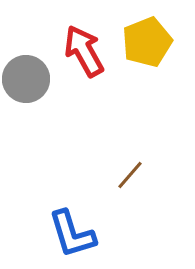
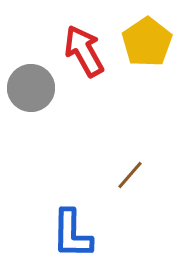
yellow pentagon: rotated 12 degrees counterclockwise
gray circle: moved 5 px right, 9 px down
blue L-shape: rotated 18 degrees clockwise
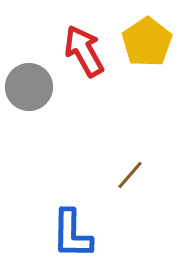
gray circle: moved 2 px left, 1 px up
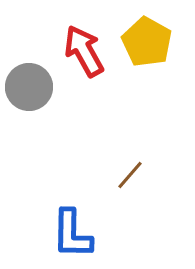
yellow pentagon: rotated 9 degrees counterclockwise
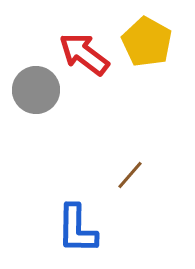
red arrow: moved 3 px down; rotated 24 degrees counterclockwise
gray circle: moved 7 px right, 3 px down
blue L-shape: moved 5 px right, 5 px up
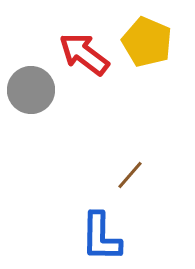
yellow pentagon: rotated 6 degrees counterclockwise
gray circle: moved 5 px left
blue L-shape: moved 24 px right, 8 px down
